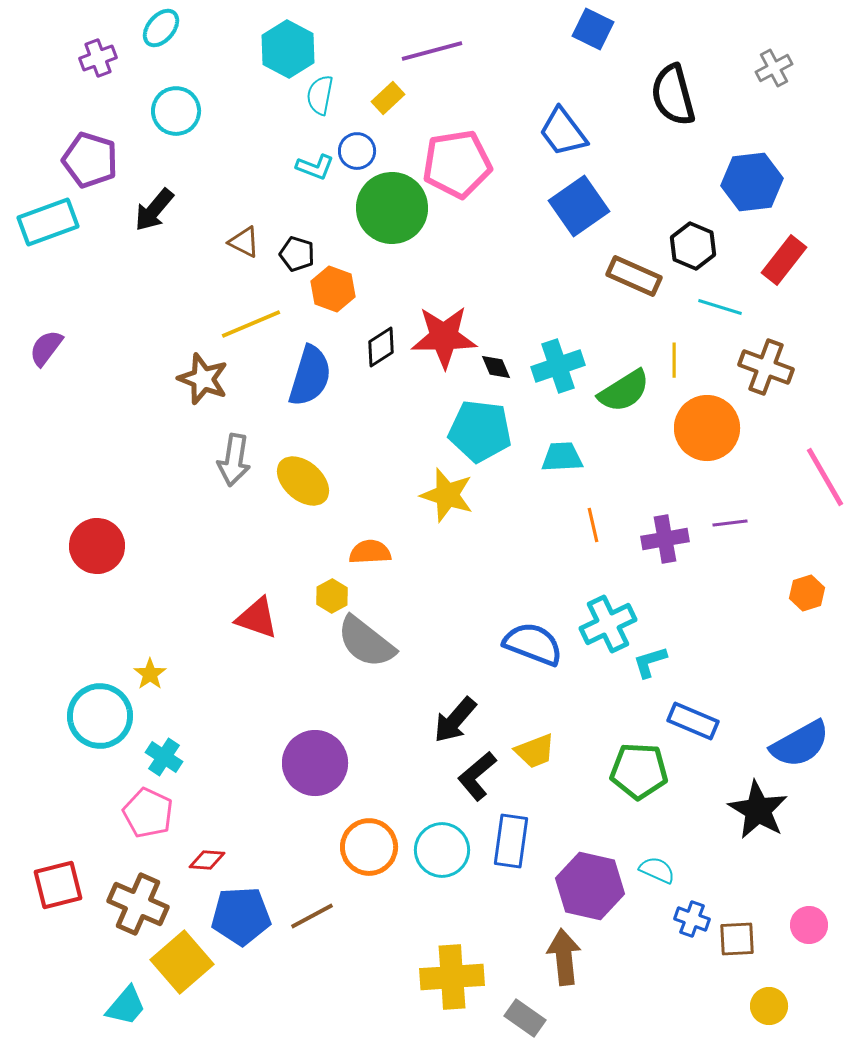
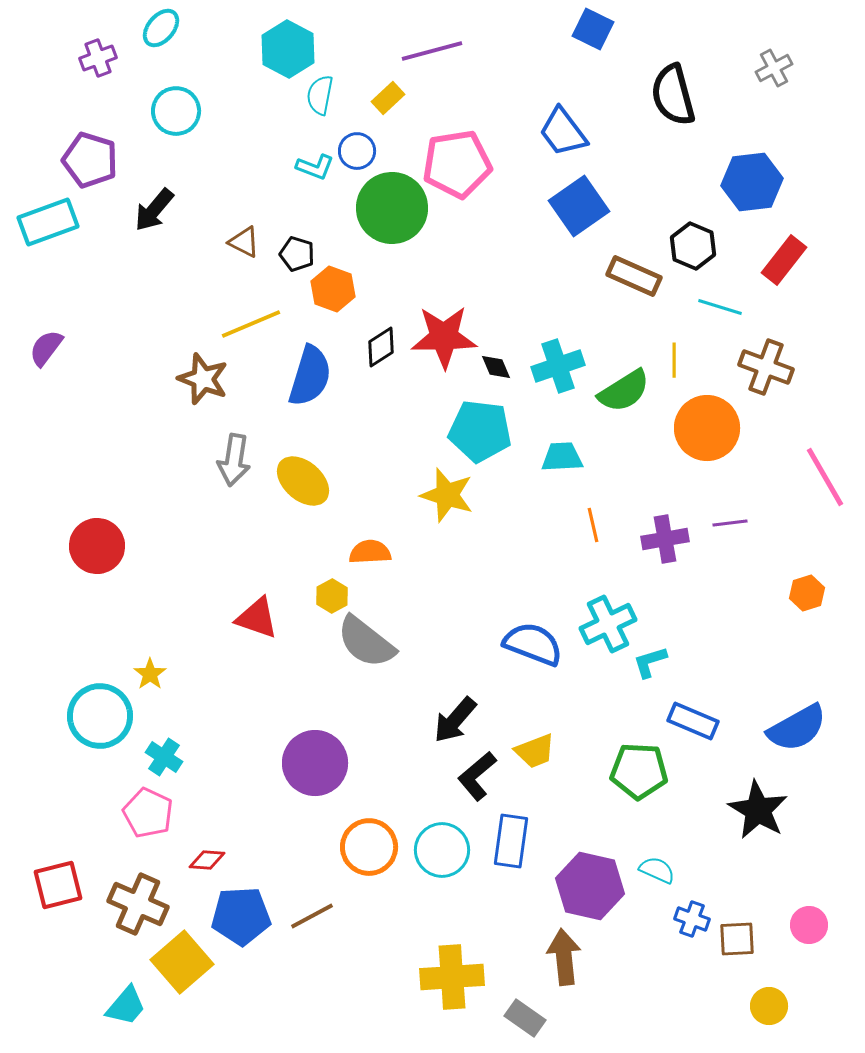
blue semicircle at (800, 744): moved 3 px left, 16 px up
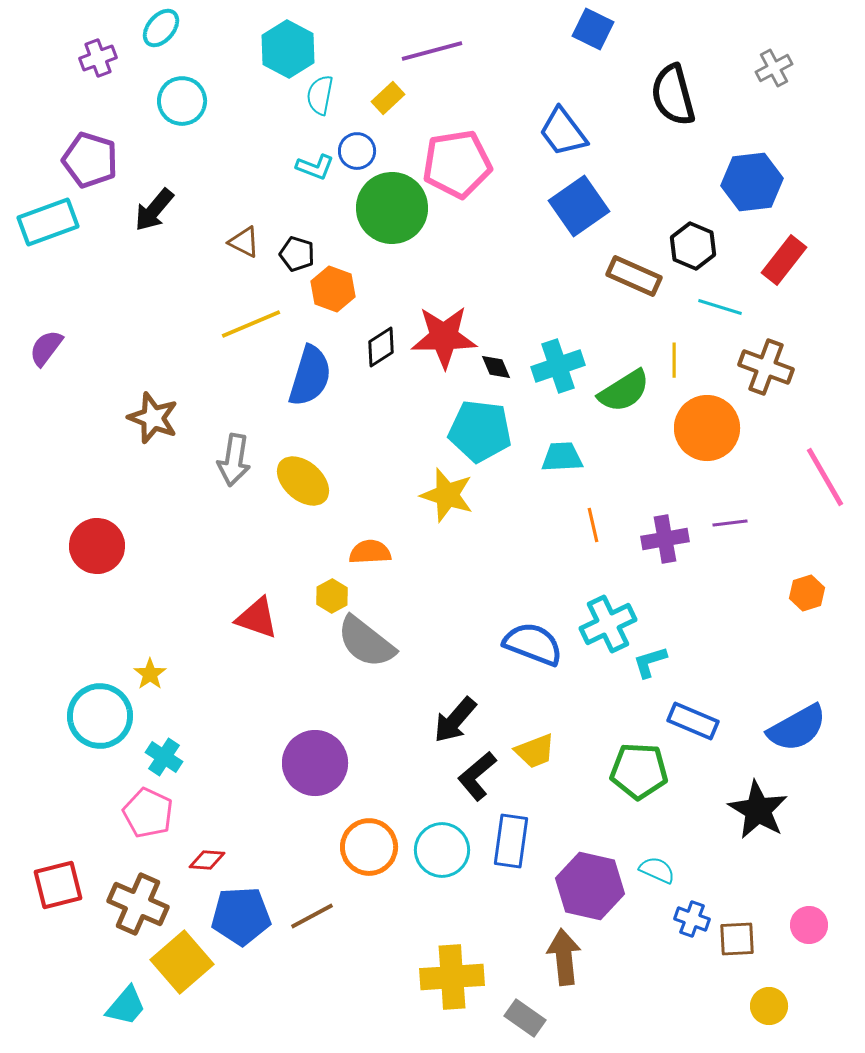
cyan circle at (176, 111): moved 6 px right, 10 px up
brown star at (203, 379): moved 50 px left, 39 px down
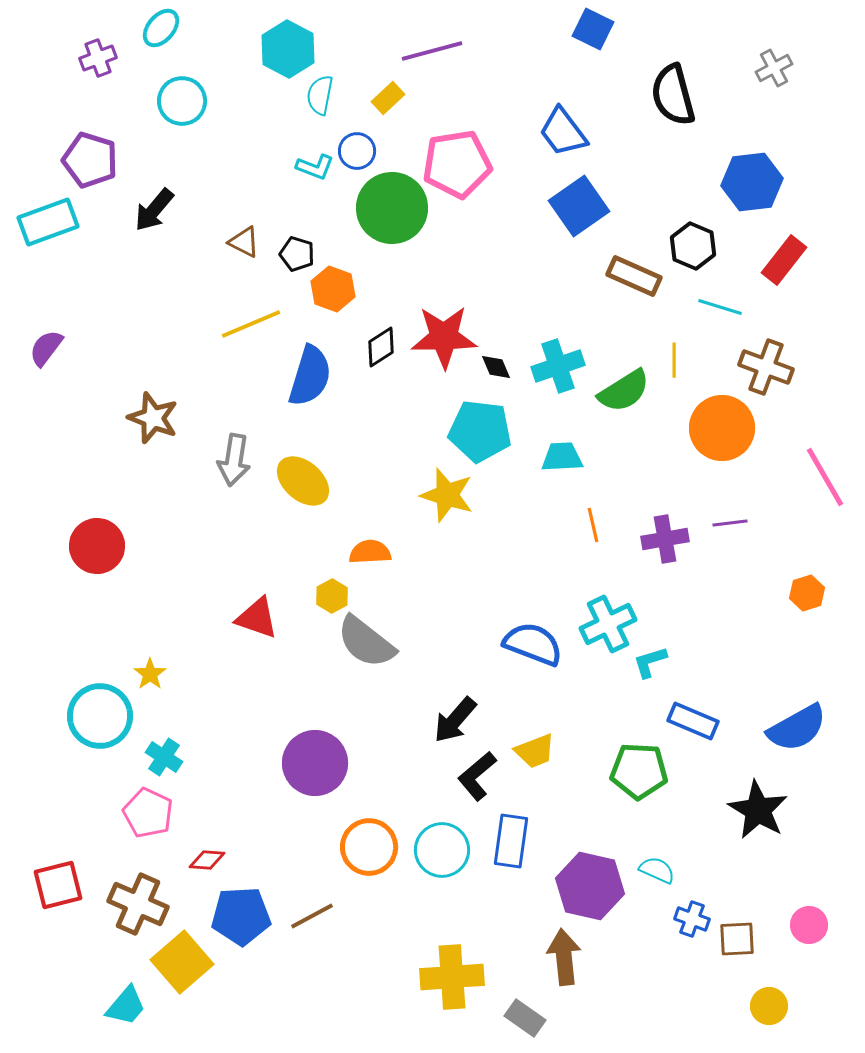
orange circle at (707, 428): moved 15 px right
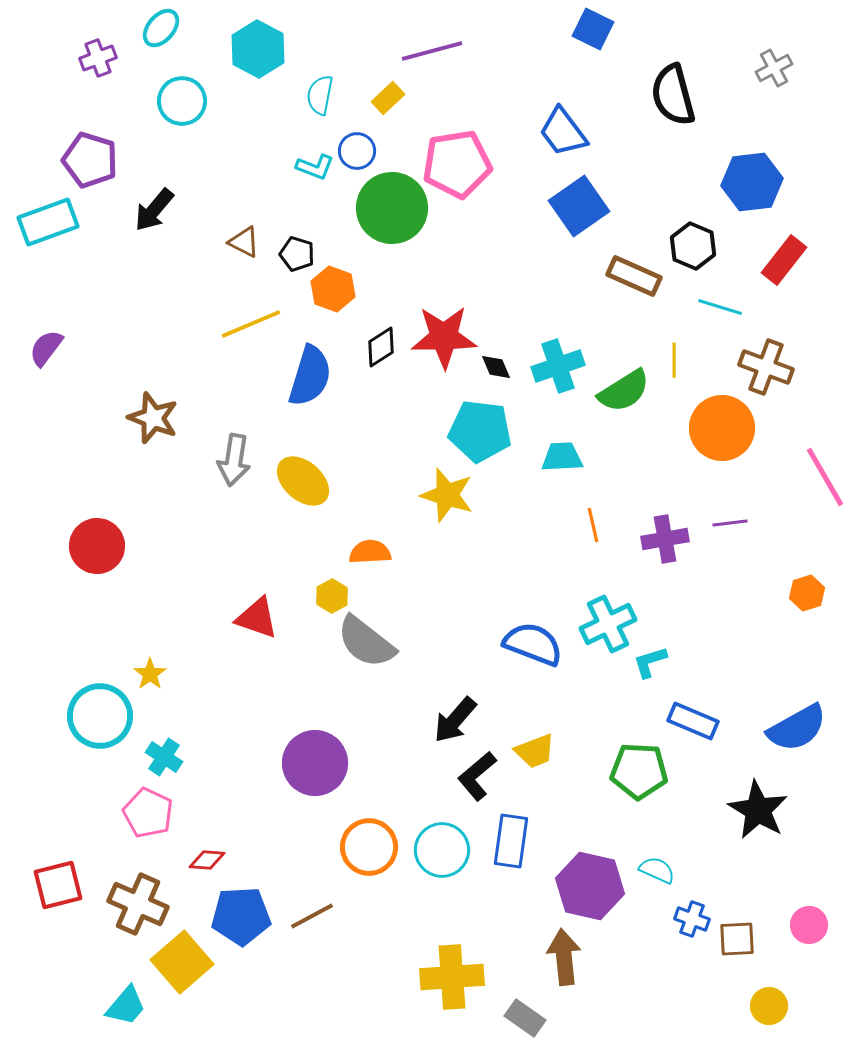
cyan hexagon at (288, 49): moved 30 px left
